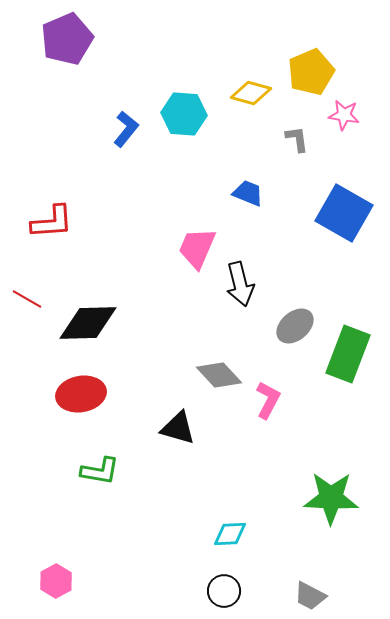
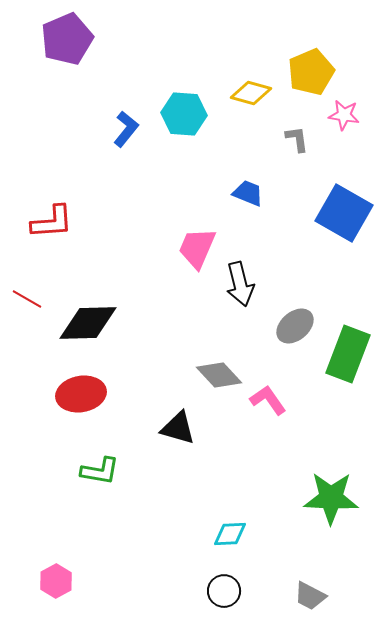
pink L-shape: rotated 63 degrees counterclockwise
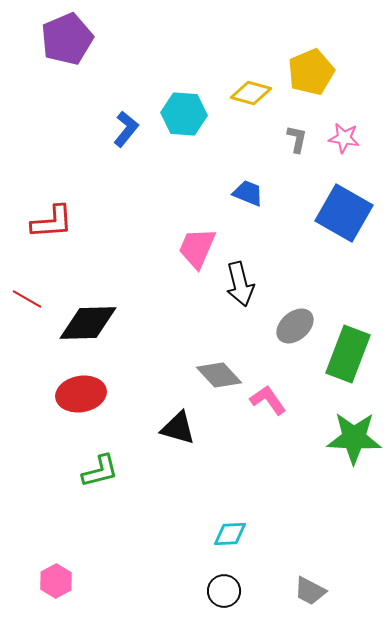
pink star: moved 23 px down
gray L-shape: rotated 20 degrees clockwise
green L-shape: rotated 24 degrees counterclockwise
green star: moved 23 px right, 60 px up
gray trapezoid: moved 5 px up
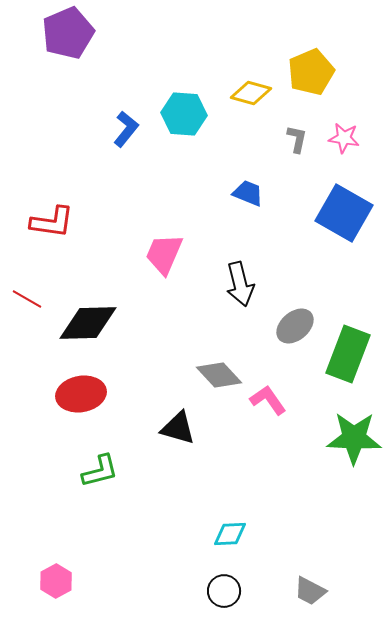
purple pentagon: moved 1 px right, 6 px up
red L-shape: rotated 12 degrees clockwise
pink trapezoid: moved 33 px left, 6 px down
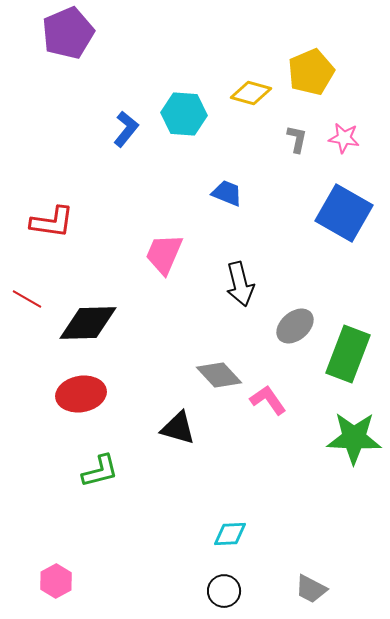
blue trapezoid: moved 21 px left
gray trapezoid: moved 1 px right, 2 px up
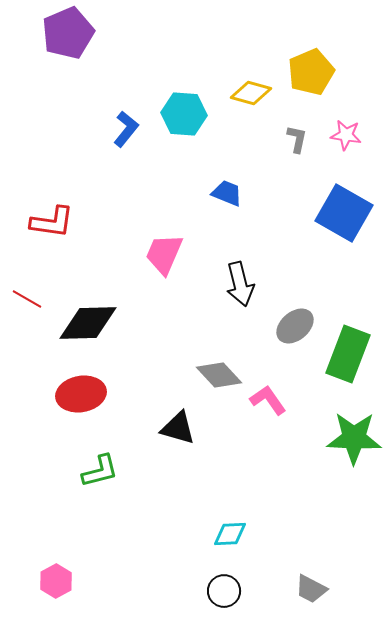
pink star: moved 2 px right, 3 px up
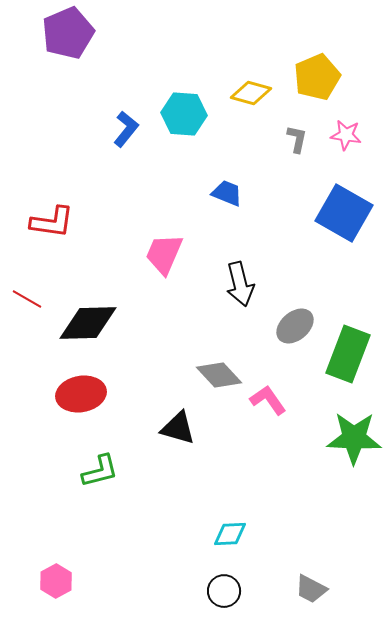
yellow pentagon: moved 6 px right, 5 px down
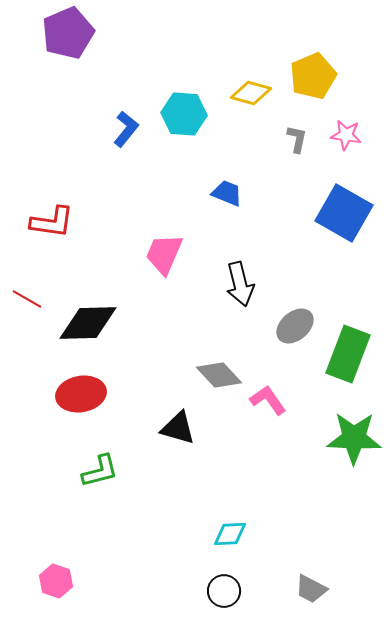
yellow pentagon: moved 4 px left, 1 px up
pink hexagon: rotated 12 degrees counterclockwise
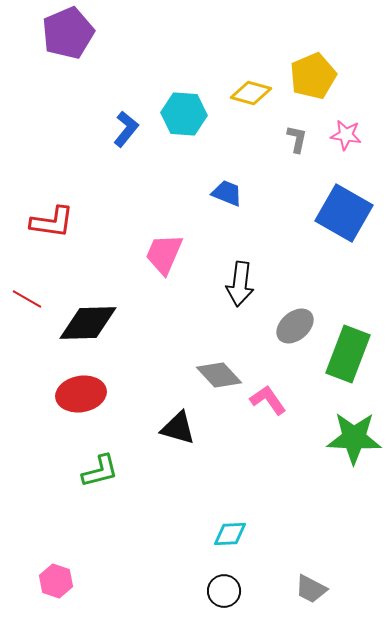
black arrow: rotated 21 degrees clockwise
